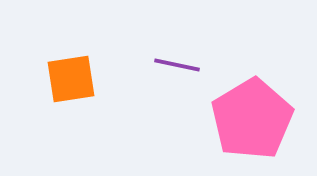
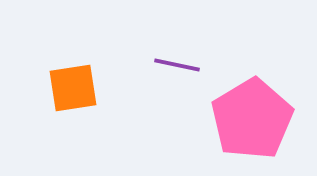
orange square: moved 2 px right, 9 px down
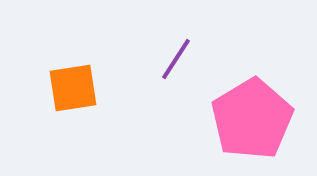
purple line: moved 1 px left, 6 px up; rotated 69 degrees counterclockwise
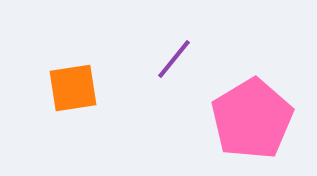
purple line: moved 2 px left; rotated 6 degrees clockwise
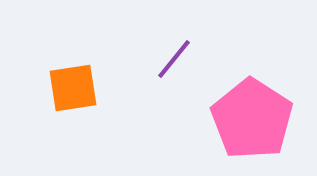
pink pentagon: rotated 8 degrees counterclockwise
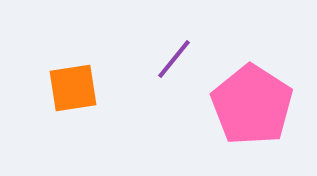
pink pentagon: moved 14 px up
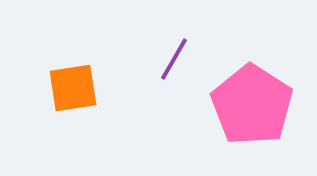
purple line: rotated 9 degrees counterclockwise
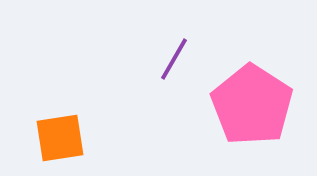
orange square: moved 13 px left, 50 px down
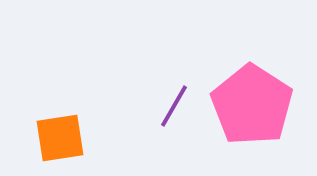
purple line: moved 47 px down
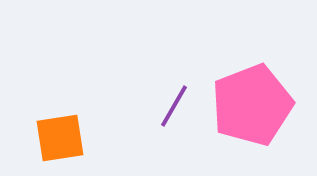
pink pentagon: rotated 18 degrees clockwise
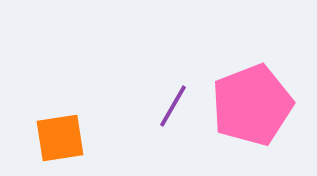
purple line: moved 1 px left
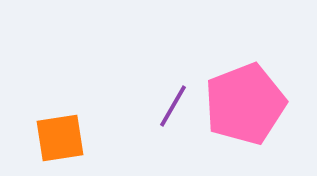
pink pentagon: moved 7 px left, 1 px up
